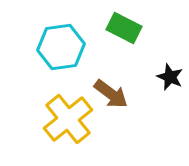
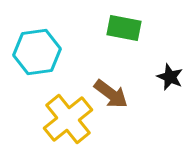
green rectangle: rotated 16 degrees counterclockwise
cyan hexagon: moved 24 px left, 5 px down
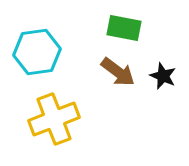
black star: moved 7 px left, 1 px up
brown arrow: moved 7 px right, 22 px up
yellow cross: moved 14 px left; rotated 18 degrees clockwise
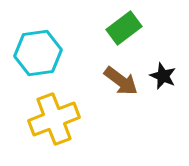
green rectangle: rotated 48 degrees counterclockwise
cyan hexagon: moved 1 px right, 1 px down
brown arrow: moved 3 px right, 9 px down
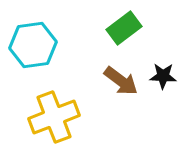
cyan hexagon: moved 5 px left, 8 px up
black star: rotated 20 degrees counterclockwise
yellow cross: moved 2 px up
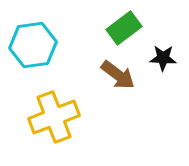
black star: moved 18 px up
brown arrow: moved 3 px left, 6 px up
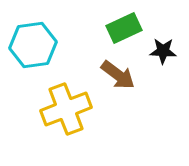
green rectangle: rotated 12 degrees clockwise
black star: moved 7 px up
yellow cross: moved 12 px right, 8 px up
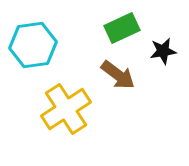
green rectangle: moved 2 px left
black star: rotated 12 degrees counterclockwise
yellow cross: rotated 12 degrees counterclockwise
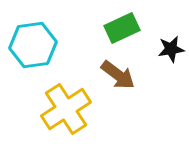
black star: moved 8 px right, 2 px up
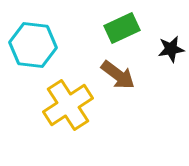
cyan hexagon: rotated 15 degrees clockwise
yellow cross: moved 2 px right, 4 px up
